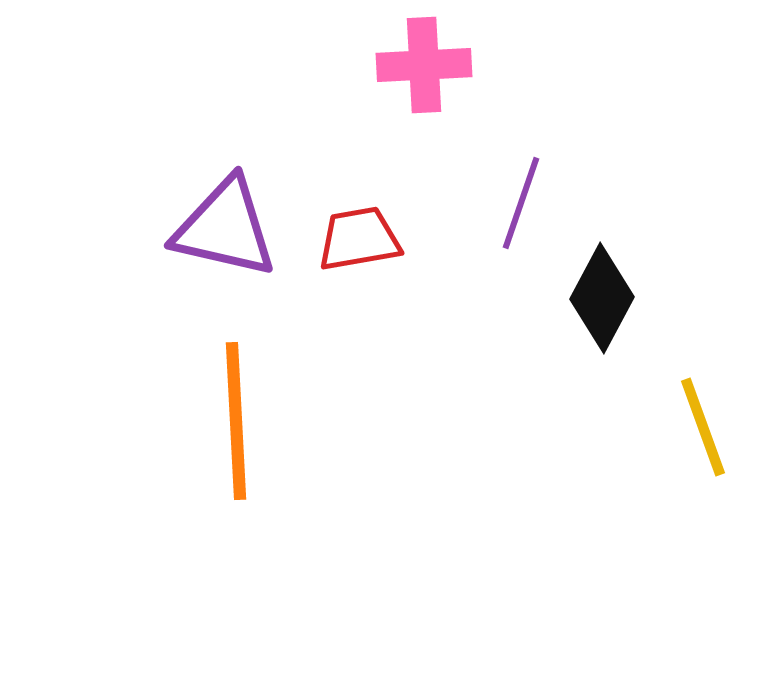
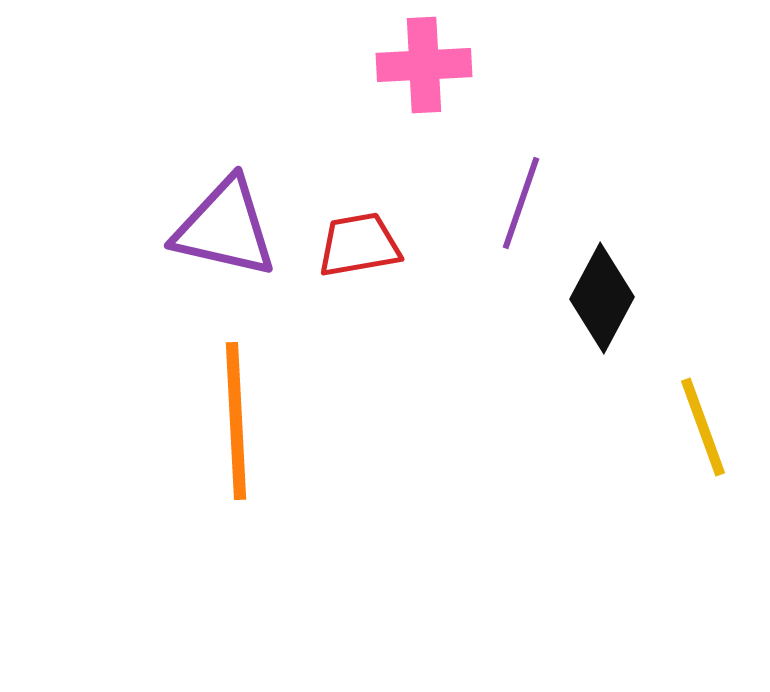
red trapezoid: moved 6 px down
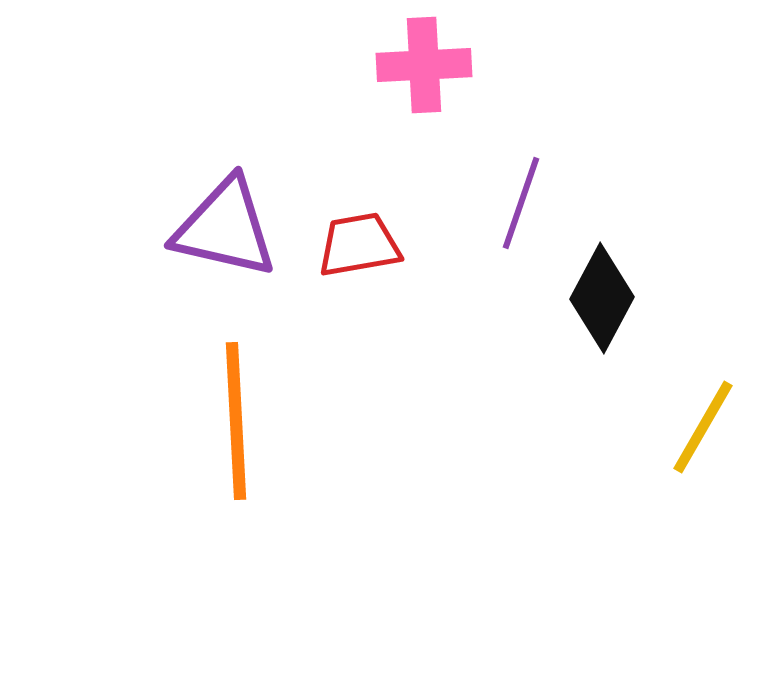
yellow line: rotated 50 degrees clockwise
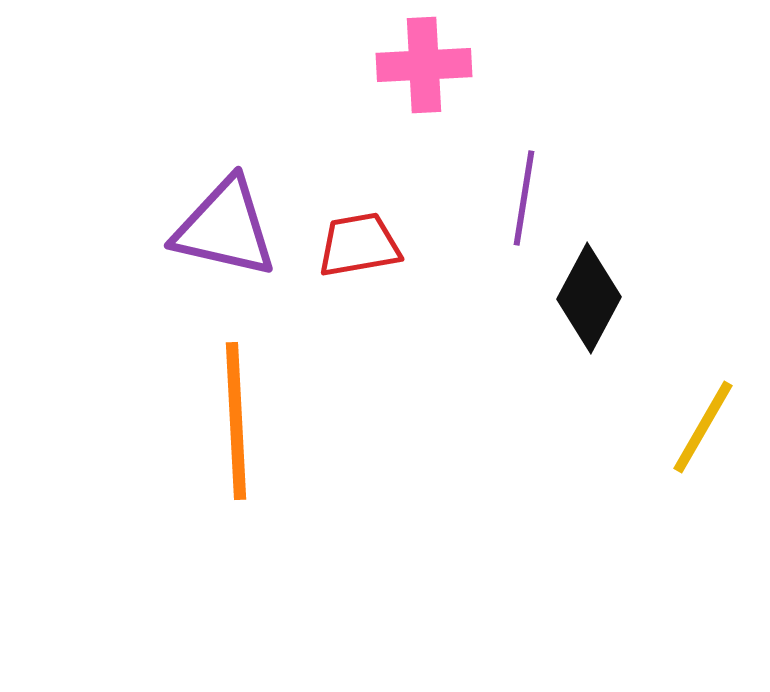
purple line: moved 3 px right, 5 px up; rotated 10 degrees counterclockwise
black diamond: moved 13 px left
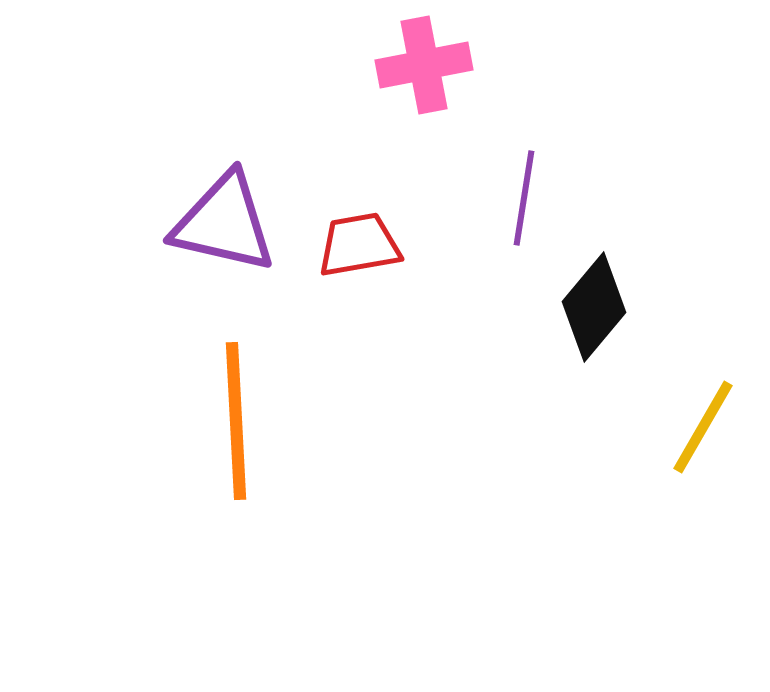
pink cross: rotated 8 degrees counterclockwise
purple triangle: moved 1 px left, 5 px up
black diamond: moved 5 px right, 9 px down; rotated 12 degrees clockwise
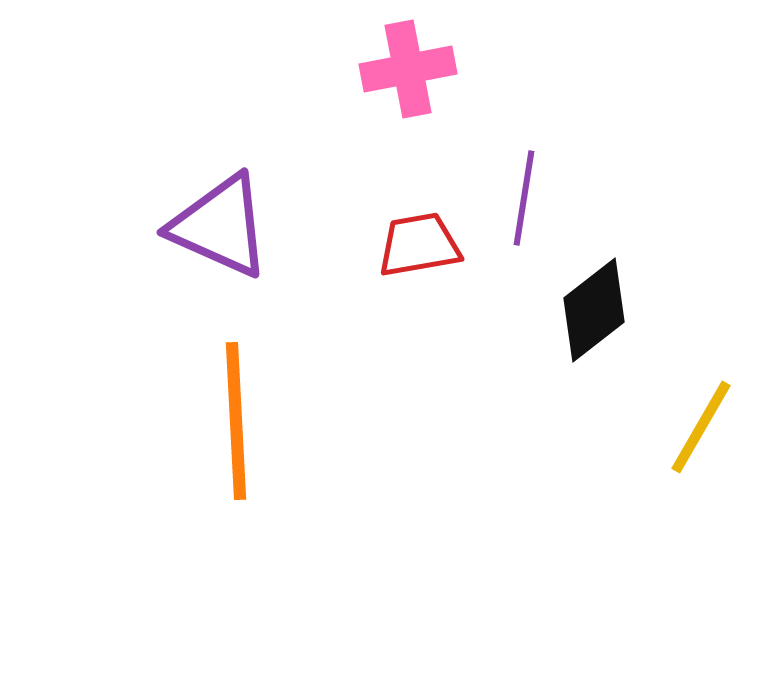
pink cross: moved 16 px left, 4 px down
purple triangle: moved 4 px left, 3 px down; rotated 11 degrees clockwise
red trapezoid: moved 60 px right
black diamond: moved 3 px down; rotated 12 degrees clockwise
yellow line: moved 2 px left
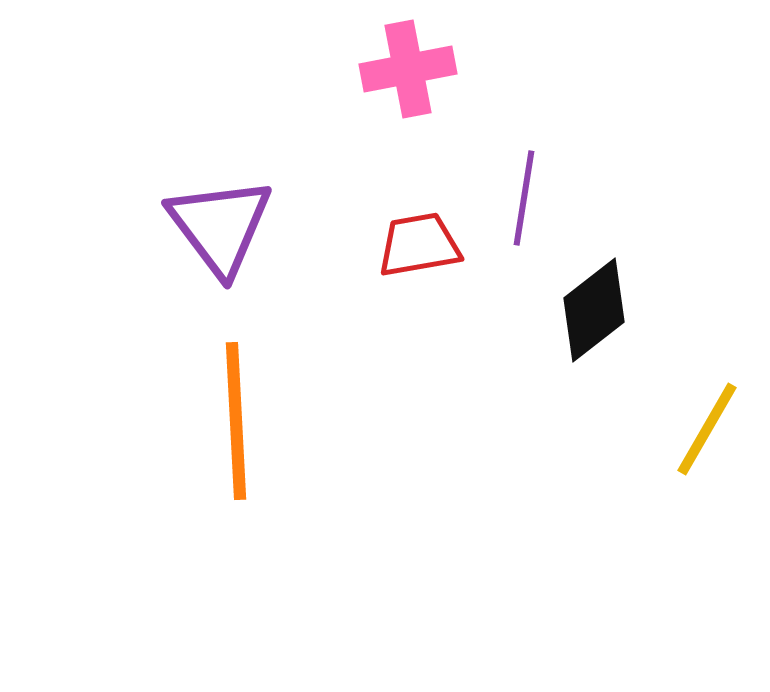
purple triangle: rotated 29 degrees clockwise
yellow line: moved 6 px right, 2 px down
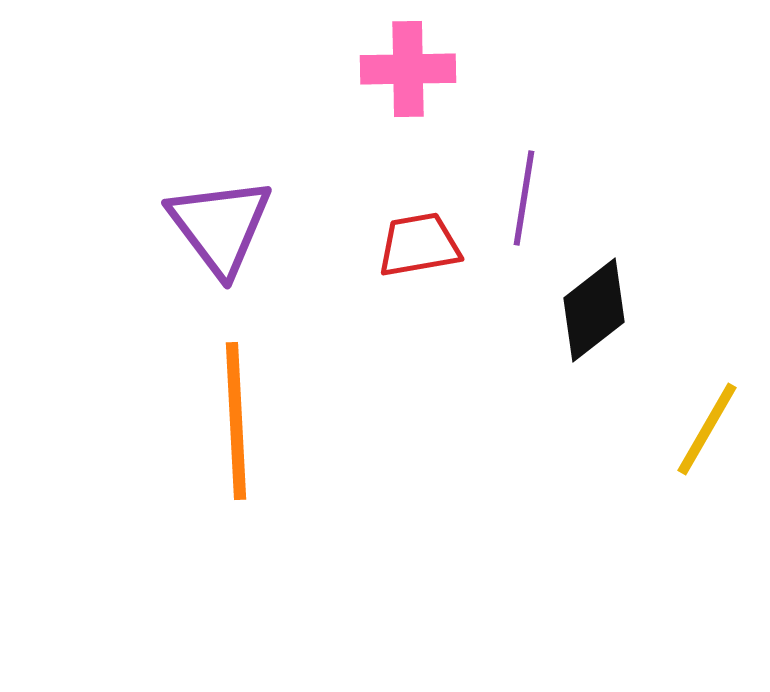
pink cross: rotated 10 degrees clockwise
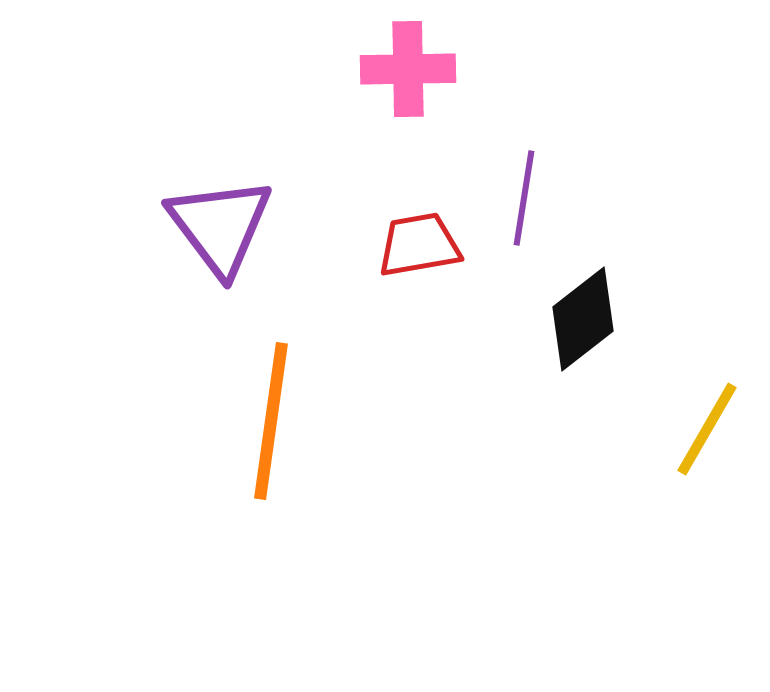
black diamond: moved 11 px left, 9 px down
orange line: moved 35 px right; rotated 11 degrees clockwise
